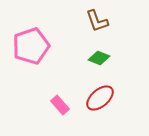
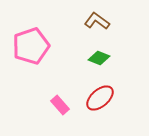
brown L-shape: rotated 145 degrees clockwise
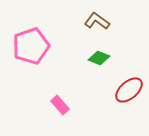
red ellipse: moved 29 px right, 8 px up
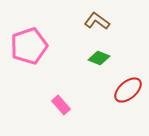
pink pentagon: moved 2 px left
red ellipse: moved 1 px left
pink rectangle: moved 1 px right
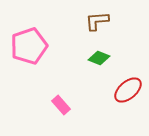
brown L-shape: rotated 40 degrees counterclockwise
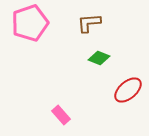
brown L-shape: moved 8 px left, 2 px down
pink pentagon: moved 1 px right, 23 px up
pink rectangle: moved 10 px down
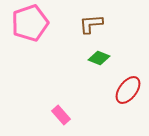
brown L-shape: moved 2 px right, 1 px down
red ellipse: rotated 12 degrees counterclockwise
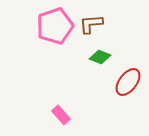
pink pentagon: moved 25 px right, 3 px down
green diamond: moved 1 px right, 1 px up
red ellipse: moved 8 px up
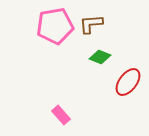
pink pentagon: rotated 9 degrees clockwise
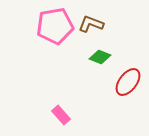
brown L-shape: rotated 25 degrees clockwise
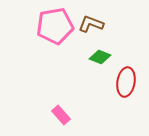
red ellipse: moved 2 px left; rotated 28 degrees counterclockwise
